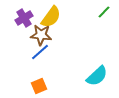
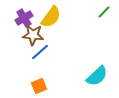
brown star: moved 8 px left
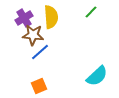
green line: moved 13 px left
yellow semicircle: rotated 40 degrees counterclockwise
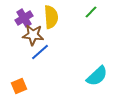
orange square: moved 20 px left
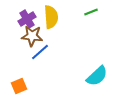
green line: rotated 24 degrees clockwise
purple cross: moved 3 px right, 1 px down
brown star: moved 1 px left, 1 px down
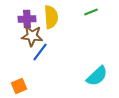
purple cross: rotated 30 degrees clockwise
blue line: rotated 12 degrees counterclockwise
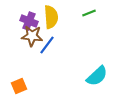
green line: moved 2 px left, 1 px down
purple cross: moved 2 px right, 2 px down; rotated 24 degrees clockwise
blue line: moved 7 px right, 7 px up
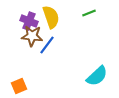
yellow semicircle: rotated 15 degrees counterclockwise
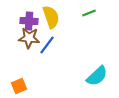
purple cross: rotated 18 degrees counterclockwise
brown star: moved 3 px left, 2 px down
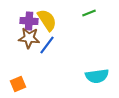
yellow semicircle: moved 4 px left, 3 px down; rotated 15 degrees counterclockwise
cyan semicircle: rotated 35 degrees clockwise
orange square: moved 1 px left, 2 px up
